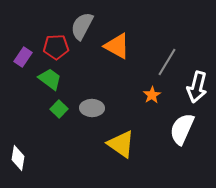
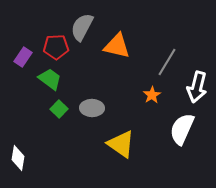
gray semicircle: moved 1 px down
orange triangle: rotated 16 degrees counterclockwise
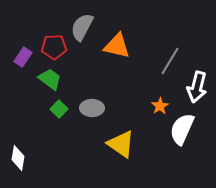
red pentagon: moved 2 px left
gray line: moved 3 px right, 1 px up
orange star: moved 8 px right, 11 px down
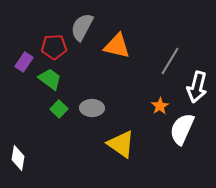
purple rectangle: moved 1 px right, 5 px down
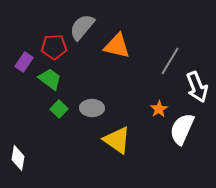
gray semicircle: rotated 12 degrees clockwise
white arrow: rotated 36 degrees counterclockwise
orange star: moved 1 px left, 3 px down
yellow triangle: moved 4 px left, 4 px up
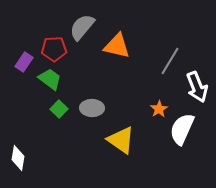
red pentagon: moved 2 px down
yellow triangle: moved 4 px right
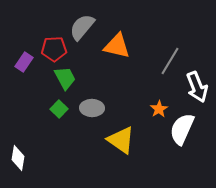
green trapezoid: moved 15 px right, 1 px up; rotated 25 degrees clockwise
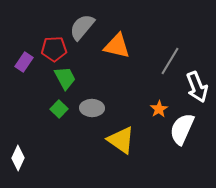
white diamond: rotated 15 degrees clockwise
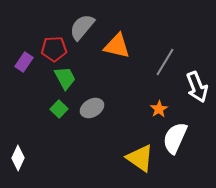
gray line: moved 5 px left, 1 px down
gray ellipse: rotated 30 degrees counterclockwise
white semicircle: moved 7 px left, 9 px down
yellow triangle: moved 19 px right, 18 px down
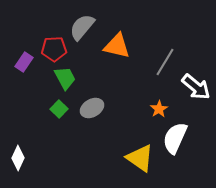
white arrow: moved 1 px left; rotated 28 degrees counterclockwise
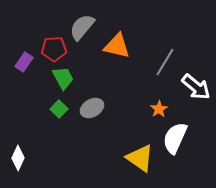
green trapezoid: moved 2 px left
